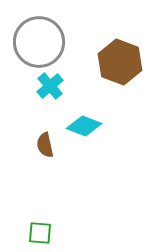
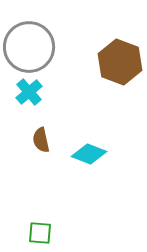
gray circle: moved 10 px left, 5 px down
cyan cross: moved 21 px left, 6 px down
cyan diamond: moved 5 px right, 28 px down
brown semicircle: moved 4 px left, 5 px up
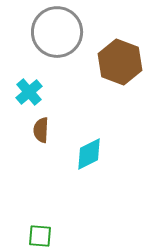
gray circle: moved 28 px right, 15 px up
brown semicircle: moved 10 px up; rotated 15 degrees clockwise
cyan diamond: rotated 48 degrees counterclockwise
green square: moved 3 px down
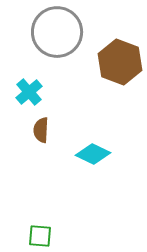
cyan diamond: moved 4 px right; rotated 52 degrees clockwise
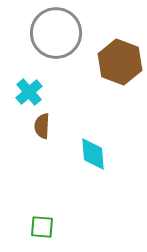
gray circle: moved 1 px left, 1 px down
brown semicircle: moved 1 px right, 4 px up
cyan diamond: rotated 60 degrees clockwise
green square: moved 2 px right, 9 px up
